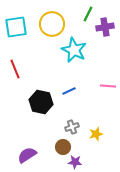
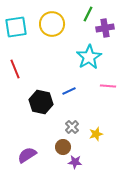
purple cross: moved 1 px down
cyan star: moved 15 px right, 7 px down; rotated 15 degrees clockwise
gray cross: rotated 24 degrees counterclockwise
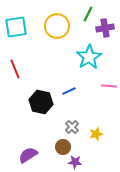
yellow circle: moved 5 px right, 2 px down
pink line: moved 1 px right
purple semicircle: moved 1 px right
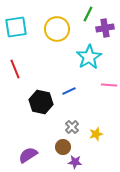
yellow circle: moved 3 px down
pink line: moved 1 px up
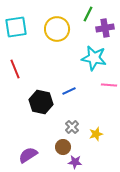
cyan star: moved 5 px right, 1 px down; rotated 30 degrees counterclockwise
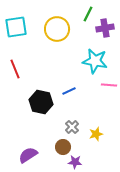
cyan star: moved 1 px right, 3 px down
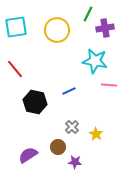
yellow circle: moved 1 px down
red line: rotated 18 degrees counterclockwise
black hexagon: moved 6 px left
yellow star: rotated 24 degrees counterclockwise
brown circle: moved 5 px left
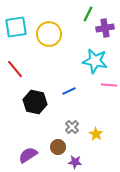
yellow circle: moved 8 px left, 4 px down
